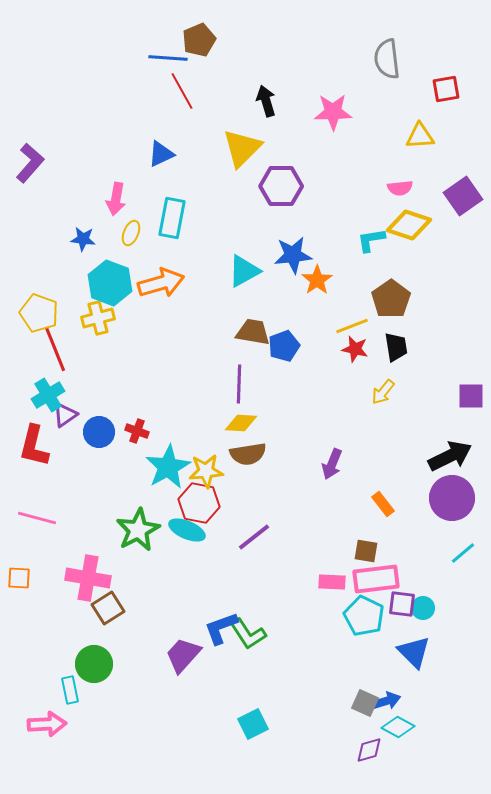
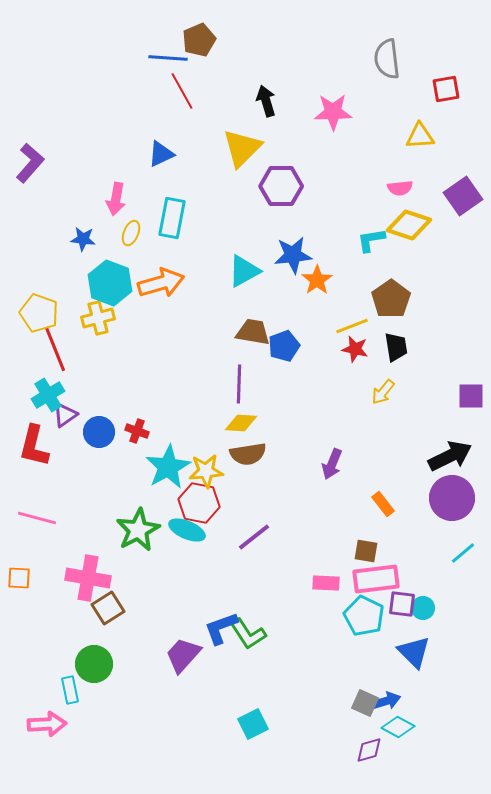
pink rectangle at (332, 582): moved 6 px left, 1 px down
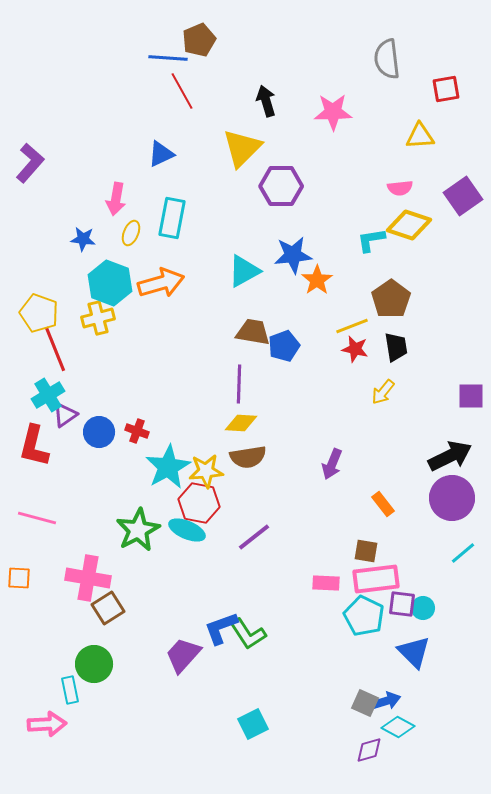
brown semicircle at (248, 454): moved 3 px down
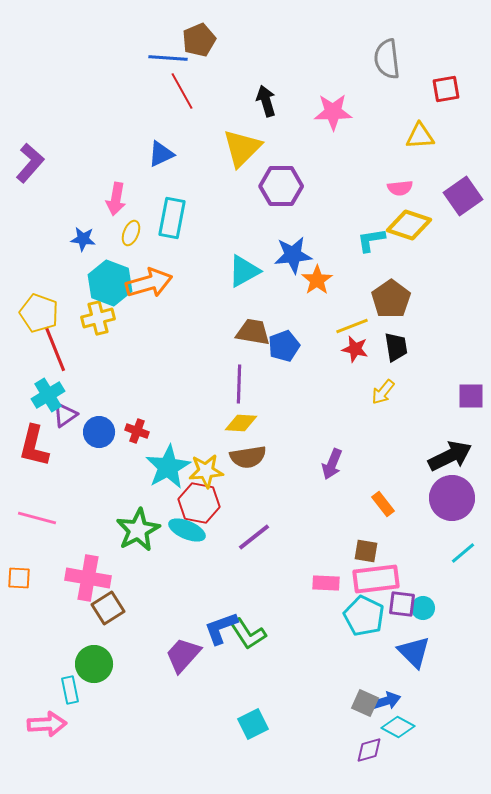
orange arrow at (161, 283): moved 12 px left
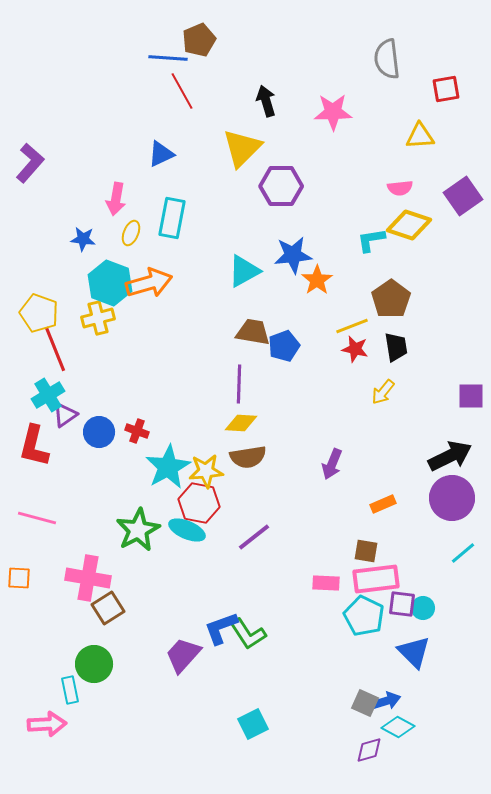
orange rectangle at (383, 504): rotated 75 degrees counterclockwise
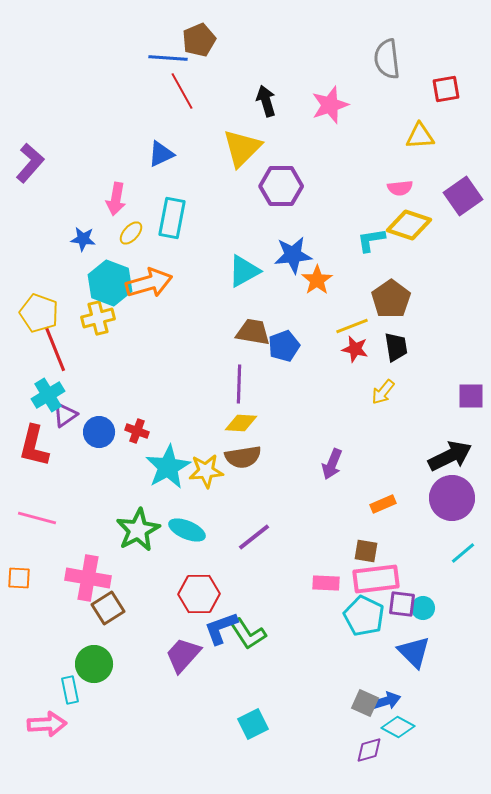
pink star at (333, 112): moved 3 px left, 7 px up; rotated 18 degrees counterclockwise
yellow ellipse at (131, 233): rotated 20 degrees clockwise
brown semicircle at (248, 457): moved 5 px left
red hexagon at (199, 503): moved 91 px down; rotated 12 degrees counterclockwise
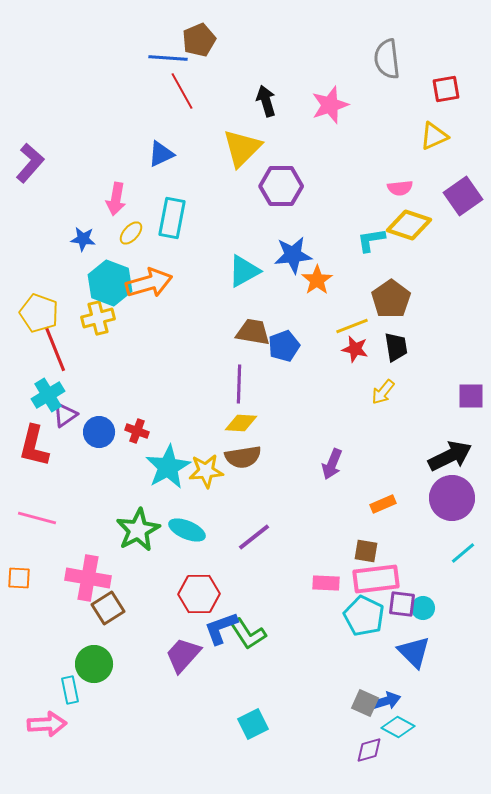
yellow triangle at (420, 136): moved 14 px right; rotated 20 degrees counterclockwise
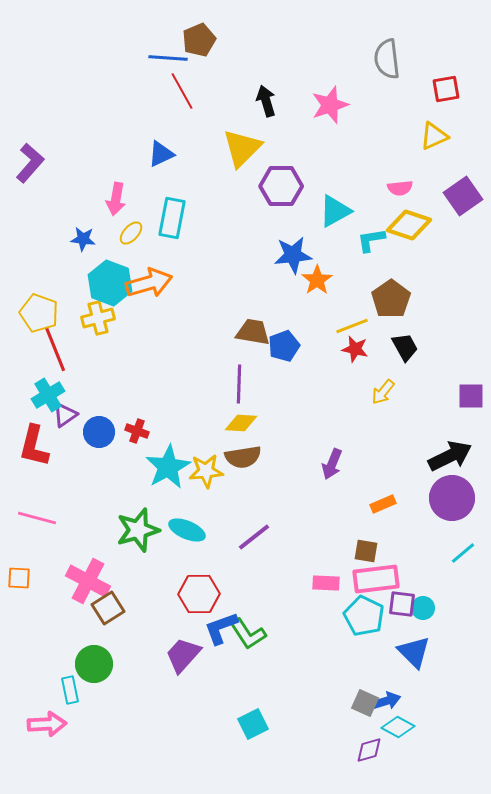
cyan triangle at (244, 271): moved 91 px right, 60 px up
black trapezoid at (396, 347): moved 9 px right; rotated 20 degrees counterclockwise
green star at (138, 530): rotated 12 degrees clockwise
pink cross at (88, 578): moved 3 px down; rotated 18 degrees clockwise
